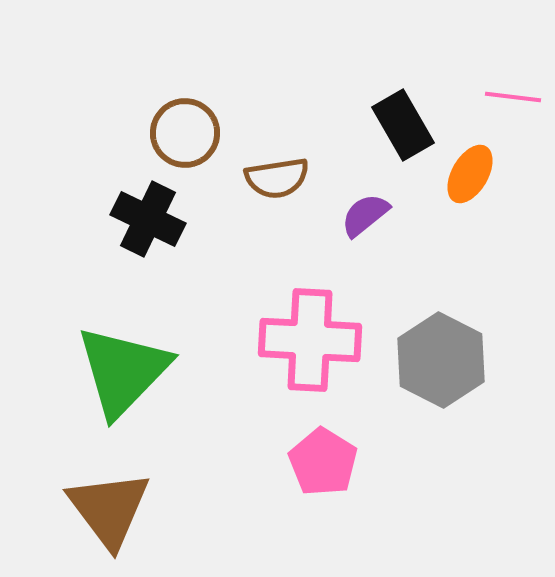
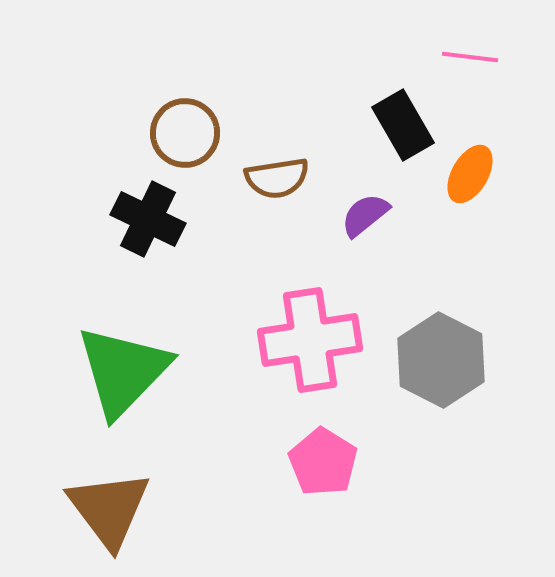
pink line: moved 43 px left, 40 px up
pink cross: rotated 12 degrees counterclockwise
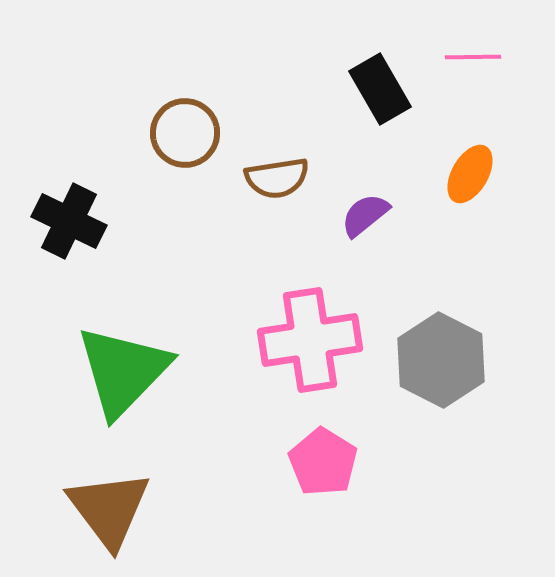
pink line: moved 3 px right; rotated 8 degrees counterclockwise
black rectangle: moved 23 px left, 36 px up
black cross: moved 79 px left, 2 px down
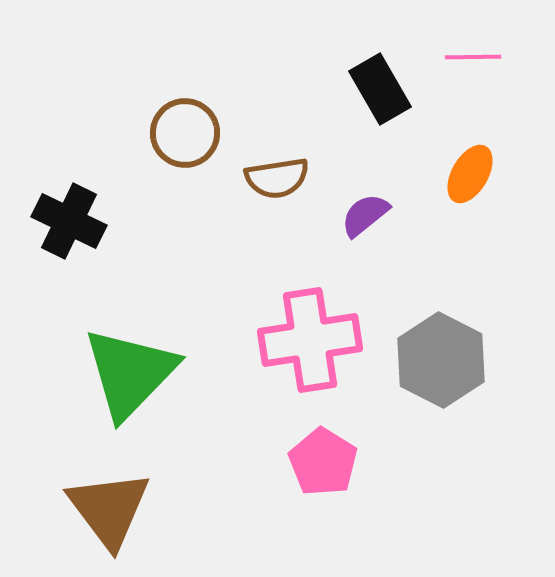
green triangle: moved 7 px right, 2 px down
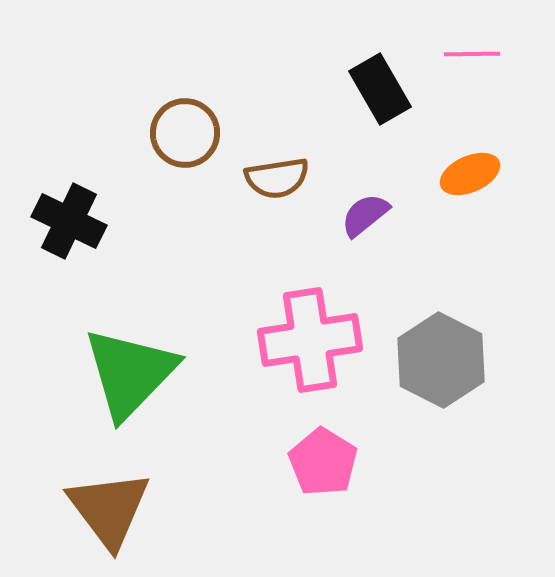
pink line: moved 1 px left, 3 px up
orange ellipse: rotated 36 degrees clockwise
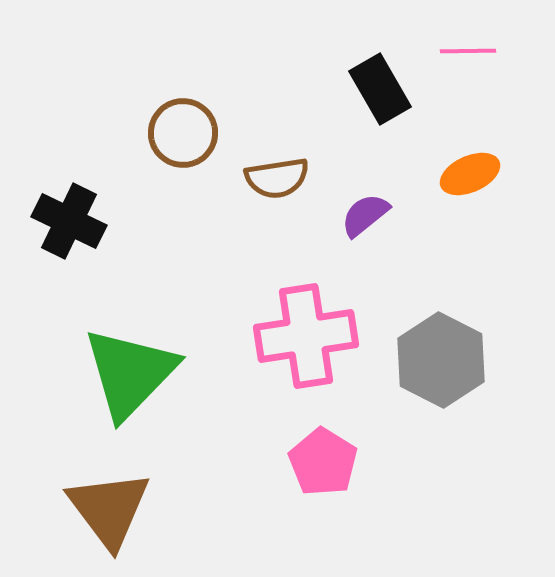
pink line: moved 4 px left, 3 px up
brown circle: moved 2 px left
pink cross: moved 4 px left, 4 px up
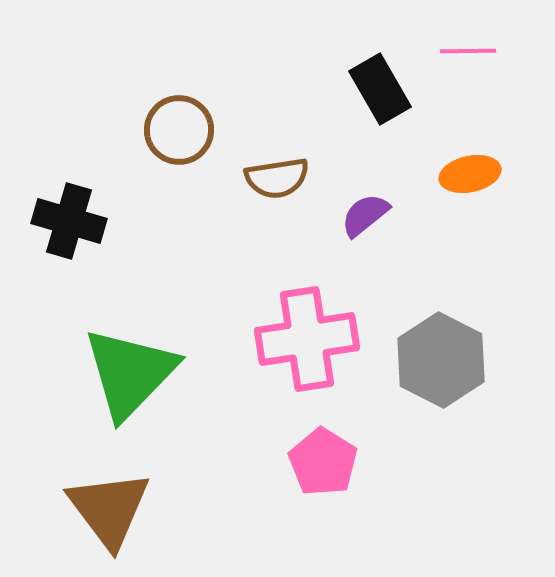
brown circle: moved 4 px left, 3 px up
orange ellipse: rotated 12 degrees clockwise
black cross: rotated 10 degrees counterclockwise
pink cross: moved 1 px right, 3 px down
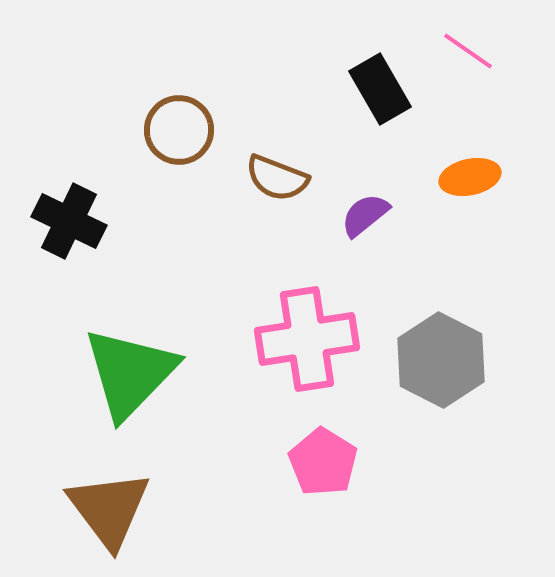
pink line: rotated 36 degrees clockwise
orange ellipse: moved 3 px down
brown semicircle: rotated 30 degrees clockwise
black cross: rotated 10 degrees clockwise
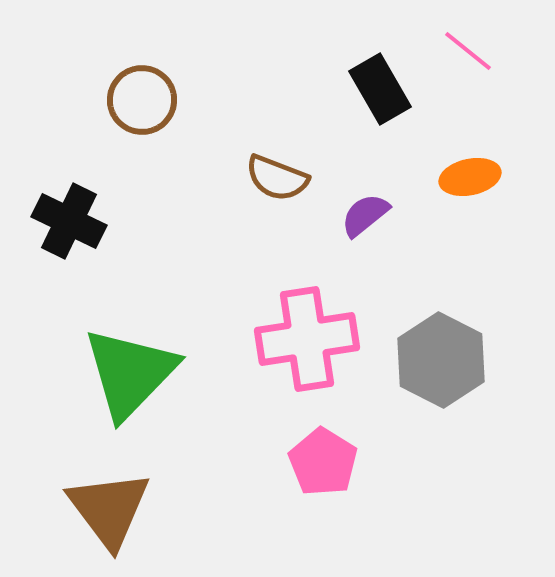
pink line: rotated 4 degrees clockwise
brown circle: moved 37 px left, 30 px up
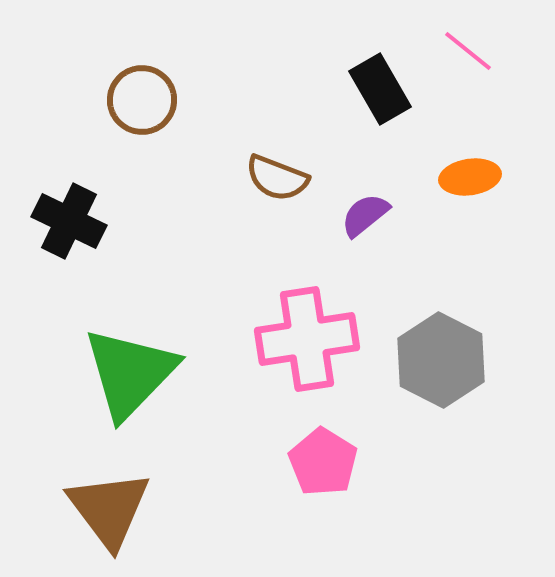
orange ellipse: rotated 4 degrees clockwise
